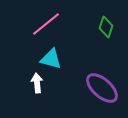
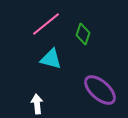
green diamond: moved 23 px left, 7 px down
white arrow: moved 21 px down
purple ellipse: moved 2 px left, 2 px down
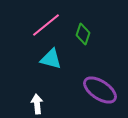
pink line: moved 1 px down
purple ellipse: rotated 8 degrees counterclockwise
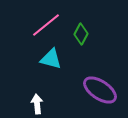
green diamond: moved 2 px left; rotated 10 degrees clockwise
